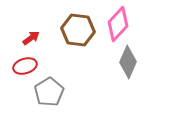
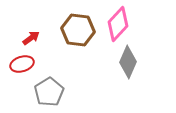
red ellipse: moved 3 px left, 2 px up
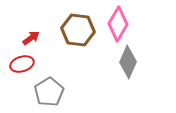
pink diamond: rotated 12 degrees counterclockwise
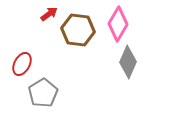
red arrow: moved 18 px right, 24 px up
red ellipse: rotated 45 degrees counterclockwise
gray pentagon: moved 6 px left, 1 px down
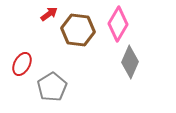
gray diamond: moved 2 px right
gray pentagon: moved 9 px right, 6 px up
